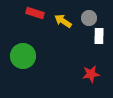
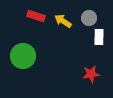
red rectangle: moved 1 px right, 3 px down
white rectangle: moved 1 px down
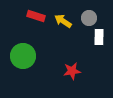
red star: moved 19 px left, 3 px up
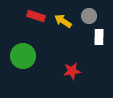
gray circle: moved 2 px up
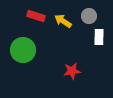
green circle: moved 6 px up
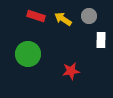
yellow arrow: moved 2 px up
white rectangle: moved 2 px right, 3 px down
green circle: moved 5 px right, 4 px down
red star: moved 1 px left
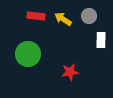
red rectangle: rotated 12 degrees counterclockwise
red star: moved 1 px left, 1 px down
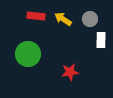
gray circle: moved 1 px right, 3 px down
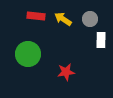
red star: moved 4 px left
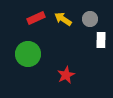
red rectangle: moved 2 px down; rotated 30 degrees counterclockwise
red star: moved 3 px down; rotated 18 degrees counterclockwise
